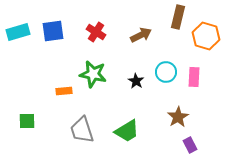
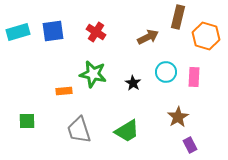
brown arrow: moved 7 px right, 2 px down
black star: moved 3 px left, 2 px down
gray trapezoid: moved 3 px left
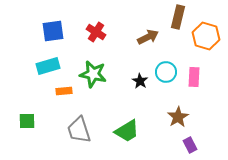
cyan rectangle: moved 30 px right, 34 px down
black star: moved 7 px right, 2 px up
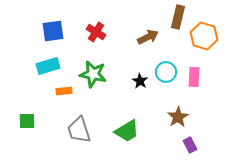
orange hexagon: moved 2 px left
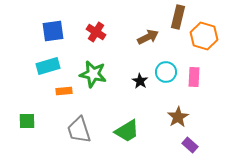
purple rectangle: rotated 21 degrees counterclockwise
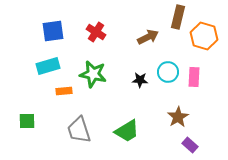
cyan circle: moved 2 px right
black star: moved 1 px up; rotated 28 degrees counterclockwise
